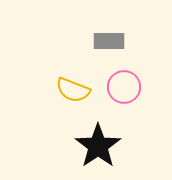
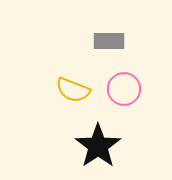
pink circle: moved 2 px down
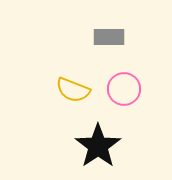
gray rectangle: moved 4 px up
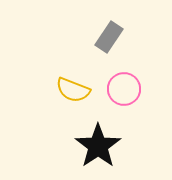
gray rectangle: rotated 56 degrees counterclockwise
